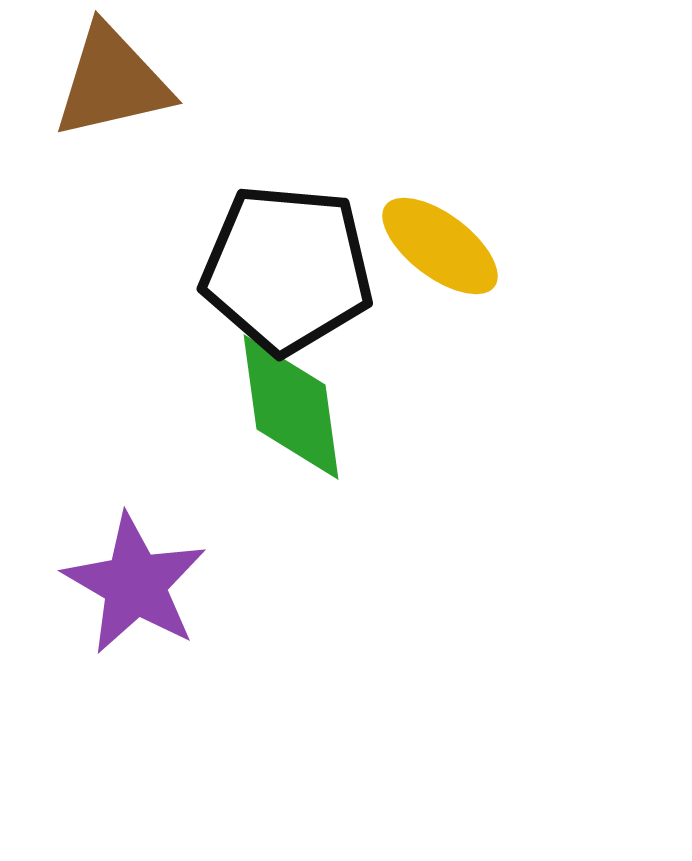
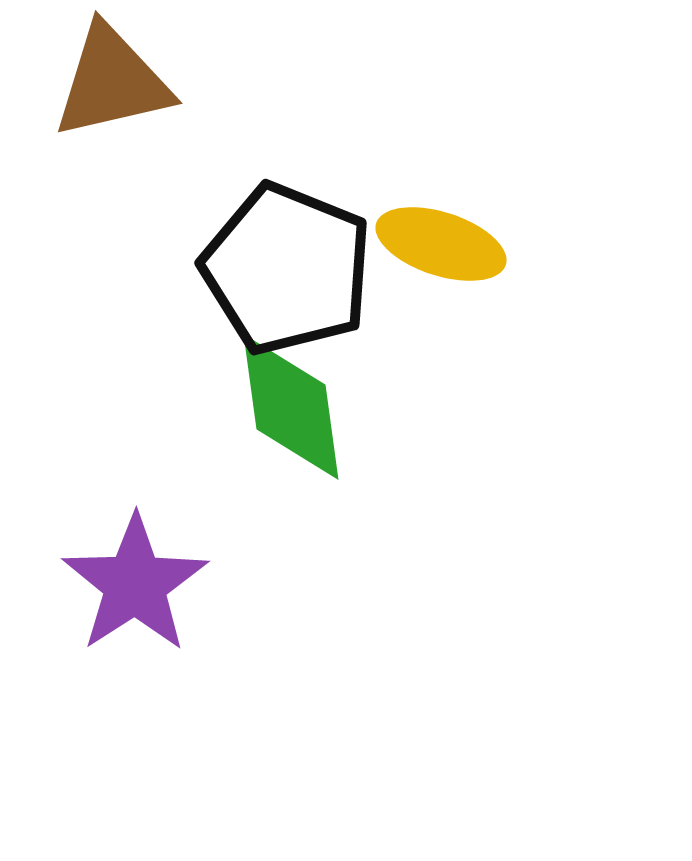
yellow ellipse: moved 1 px right, 2 px up; rotated 19 degrees counterclockwise
black pentagon: rotated 17 degrees clockwise
purple star: rotated 9 degrees clockwise
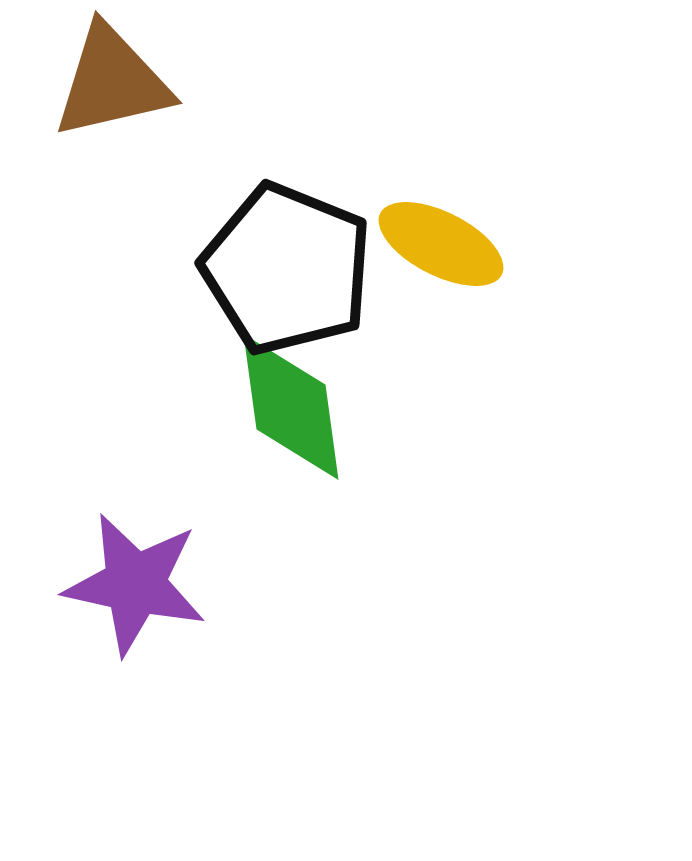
yellow ellipse: rotated 9 degrees clockwise
purple star: rotated 27 degrees counterclockwise
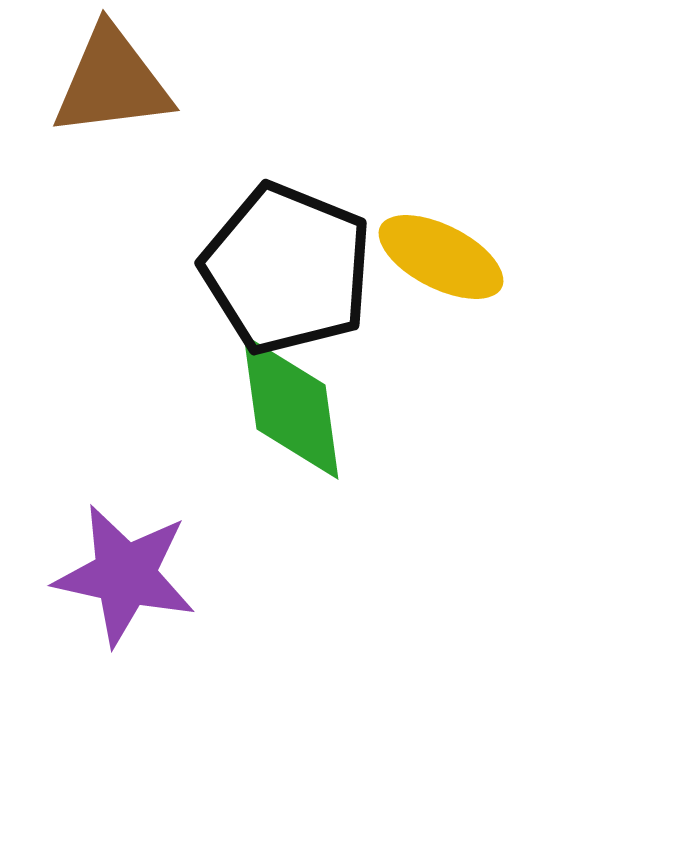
brown triangle: rotated 6 degrees clockwise
yellow ellipse: moved 13 px down
purple star: moved 10 px left, 9 px up
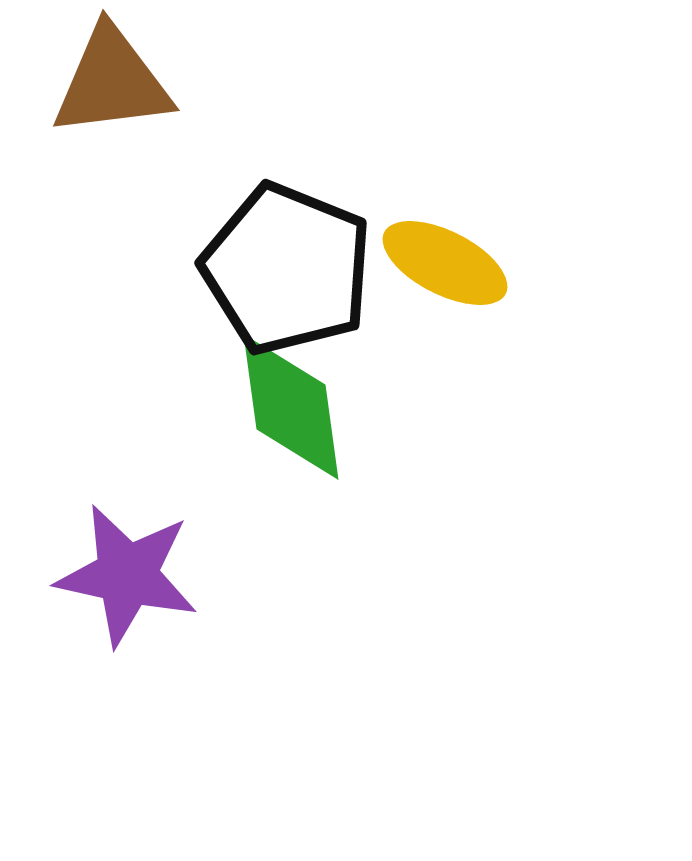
yellow ellipse: moved 4 px right, 6 px down
purple star: moved 2 px right
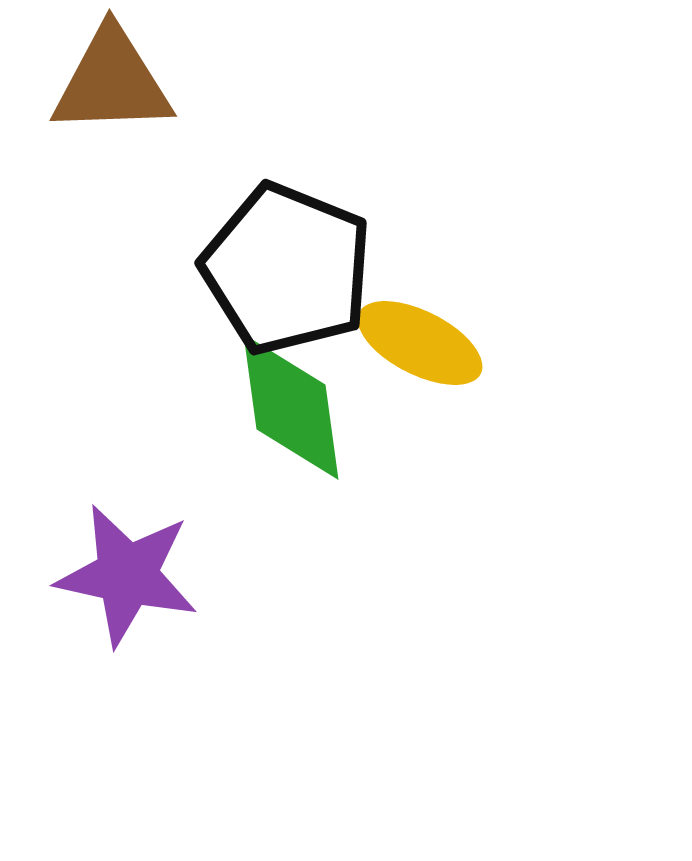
brown triangle: rotated 5 degrees clockwise
yellow ellipse: moved 25 px left, 80 px down
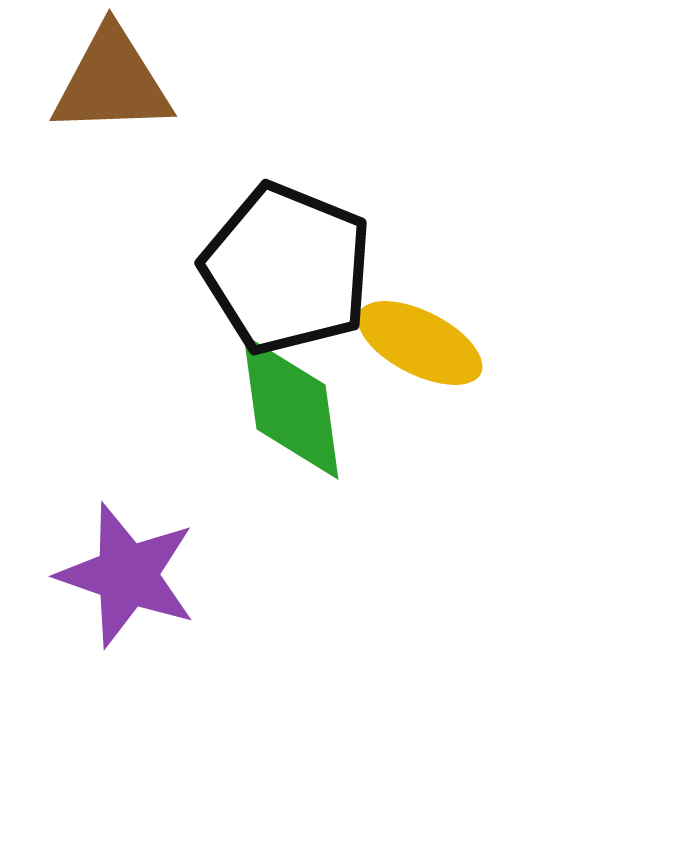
purple star: rotated 7 degrees clockwise
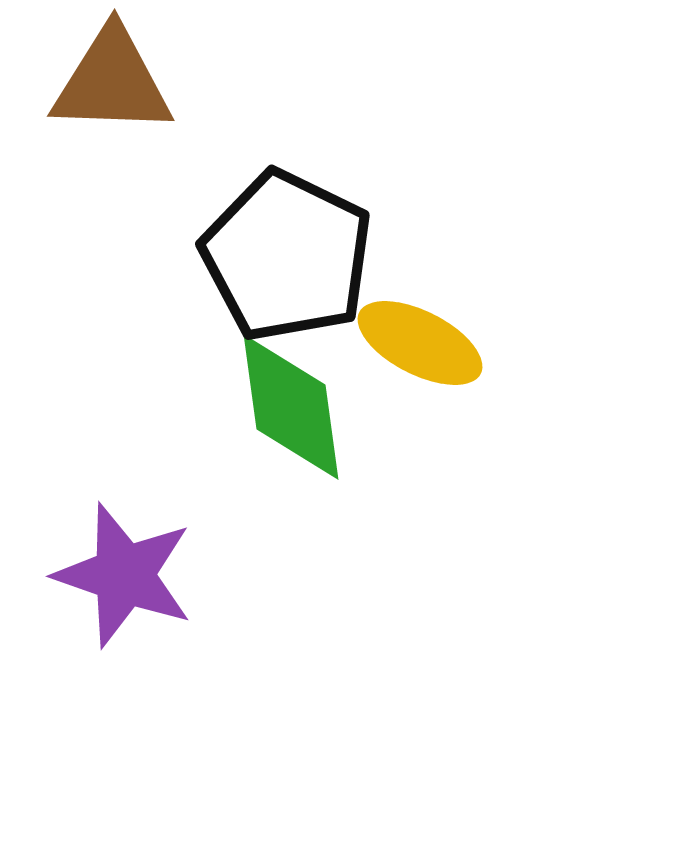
brown triangle: rotated 4 degrees clockwise
black pentagon: moved 13 px up; rotated 4 degrees clockwise
purple star: moved 3 px left
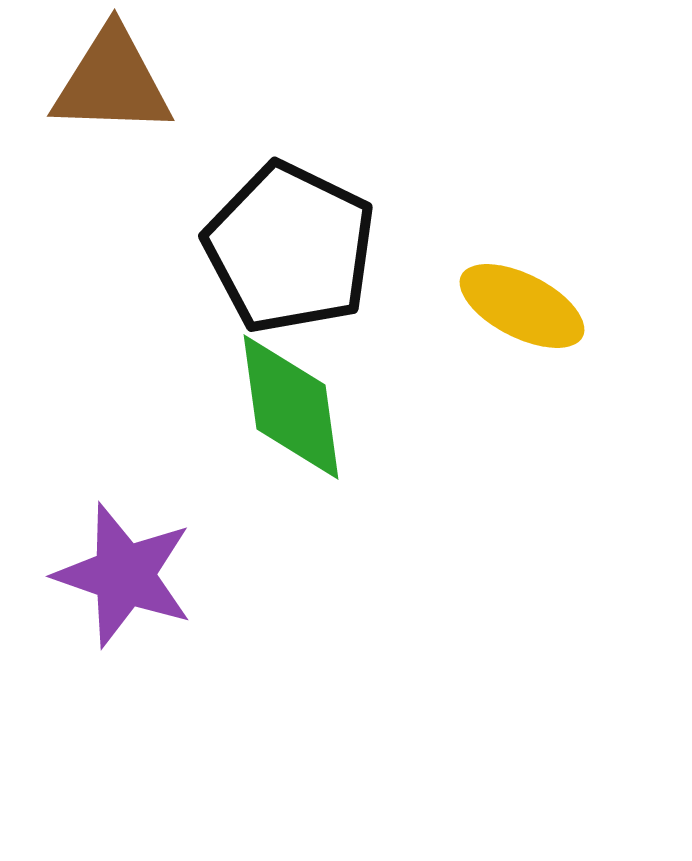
black pentagon: moved 3 px right, 8 px up
yellow ellipse: moved 102 px right, 37 px up
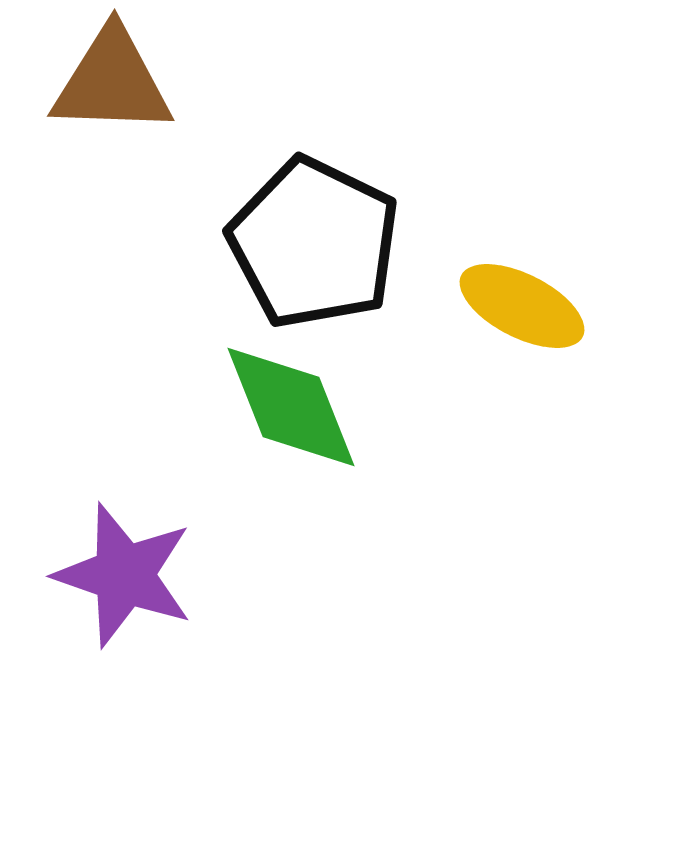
black pentagon: moved 24 px right, 5 px up
green diamond: rotated 14 degrees counterclockwise
